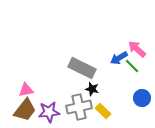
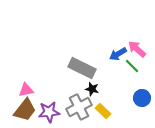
blue arrow: moved 1 px left, 4 px up
gray cross: rotated 15 degrees counterclockwise
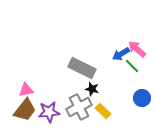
blue arrow: moved 3 px right
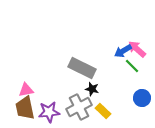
blue arrow: moved 2 px right, 3 px up
brown trapezoid: moved 2 px up; rotated 130 degrees clockwise
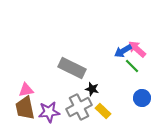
gray rectangle: moved 10 px left
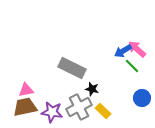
brown trapezoid: moved 1 px up; rotated 90 degrees clockwise
purple star: moved 3 px right; rotated 15 degrees clockwise
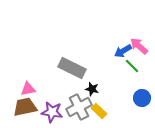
pink arrow: moved 2 px right, 3 px up
pink triangle: moved 2 px right, 1 px up
yellow rectangle: moved 4 px left
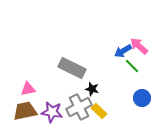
brown trapezoid: moved 4 px down
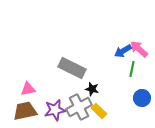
pink arrow: moved 3 px down
green line: moved 3 px down; rotated 56 degrees clockwise
purple star: moved 3 px right, 2 px up; rotated 20 degrees counterclockwise
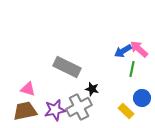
gray rectangle: moved 5 px left, 1 px up
pink triangle: rotated 28 degrees clockwise
yellow rectangle: moved 27 px right
